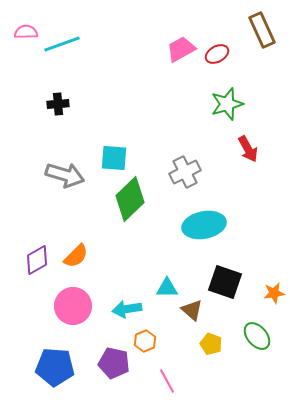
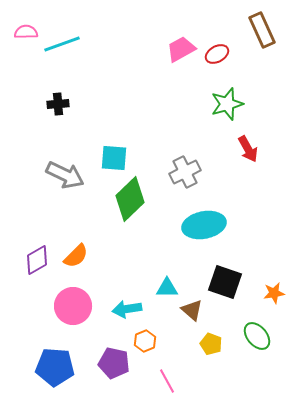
gray arrow: rotated 9 degrees clockwise
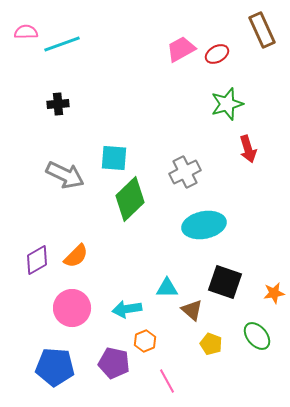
red arrow: rotated 12 degrees clockwise
pink circle: moved 1 px left, 2 px down
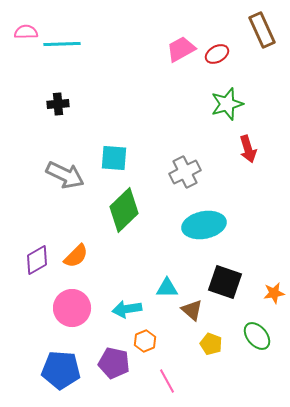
cyan line: rotated 18 degrees clockwise
green diamond: moved 6 px left, 11 px down
blue pentagon: moved 6 px right, 3 px down
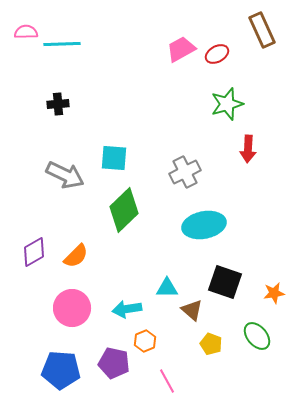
red arrow: rotated 20 degrees clockwise
purple diamond: moved 3 px left, 8 px up
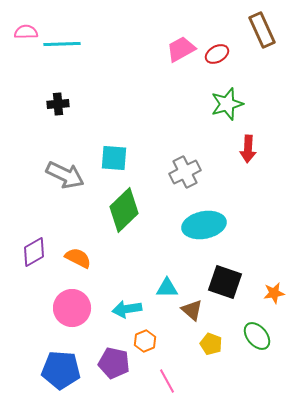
orange semicircle: moved 2 px right, 2 px down; rotated 108 degrees counterclockwise
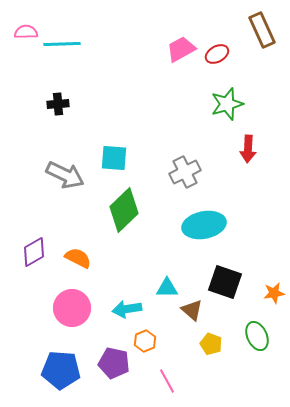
green ellipse: rotated 16 degrees clockwise
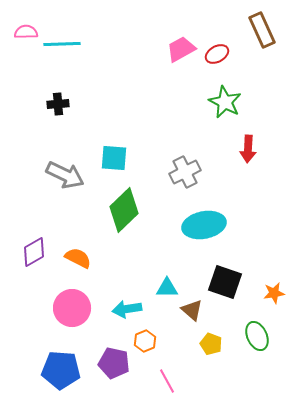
green star: moved 2 px left, 2 px up; rotated 28 degrees counterclockwise
